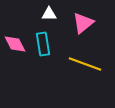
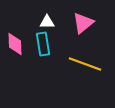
white triangle: moved 2 px left, 8 px down
pink diamond: rotated 25 degrees clockwise
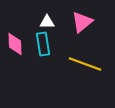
pink triangle: moved 1 px left, 1 px up
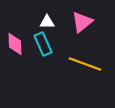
cyan rectangle: rotated 15 degrees counterclockwise
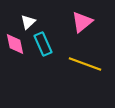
white triangle: moved 19 px left; rotated 42 degrees counterclockwise
pink diamond: rotated 10 degrees counterclockwise
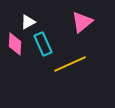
white triangle: rotated 14 degrees clockwise
pink diamond: rotated 15 degrees clockwise
yellow line: moved 15 px left; rotated 44 degrees counterclockwise
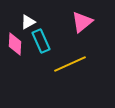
cyan rectangle: moved 2 px left, 3 px up
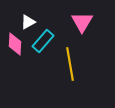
pink triangle: rotated 20 degrees counterclockwise
cyan rectangle: moved 2 px right; rotated 65 degrees clockwise
yellow line: rotated 76 degrees counterclockwise
